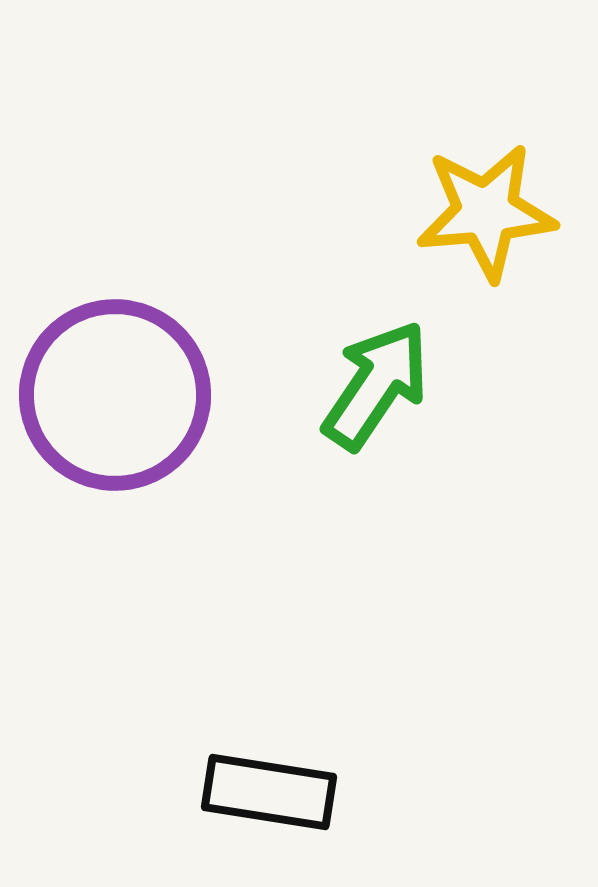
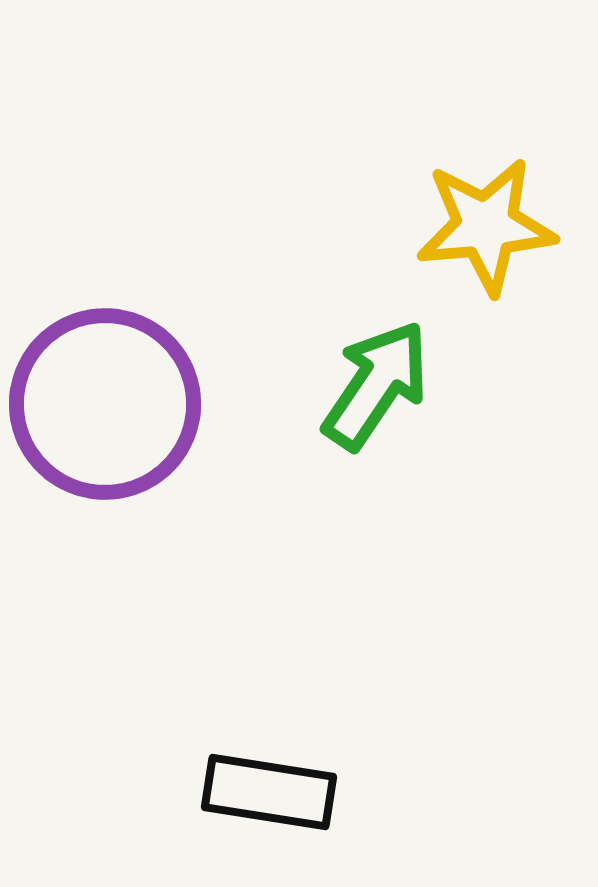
yellow star: moved 14 px down
purple circle: moved 10 px left, 9 px down
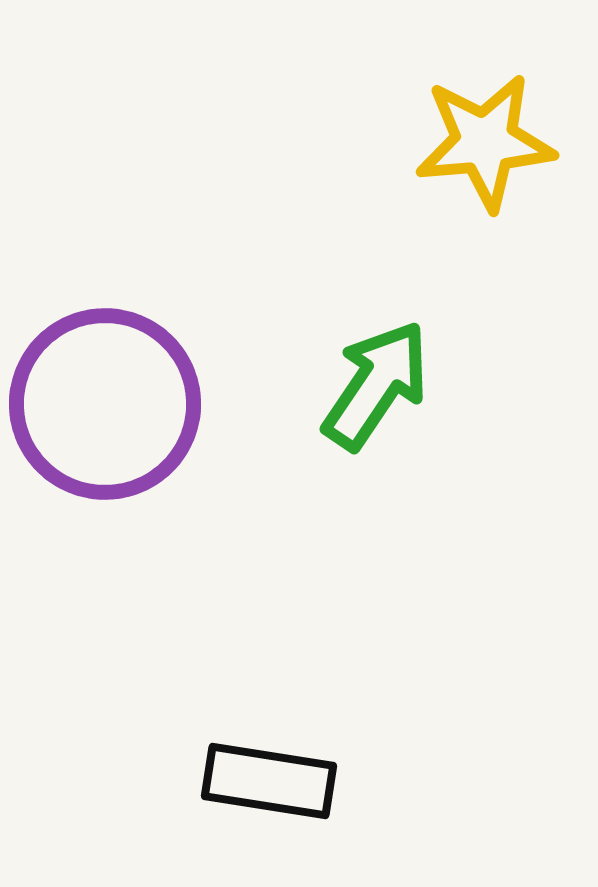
yellow star: moved 1 px left, 84 px up
black rectangle: moved 11 px up
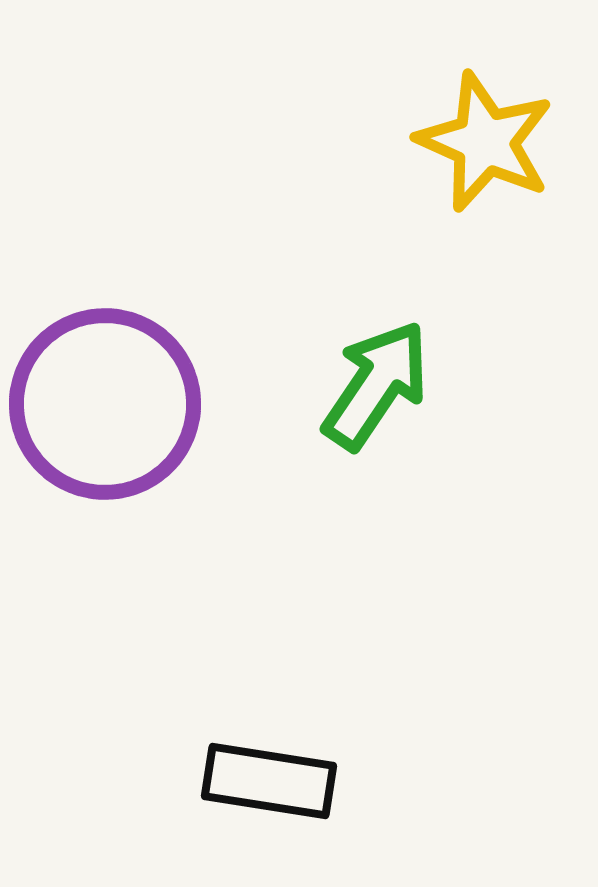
yellow star: rotated 29 degrees clockwise
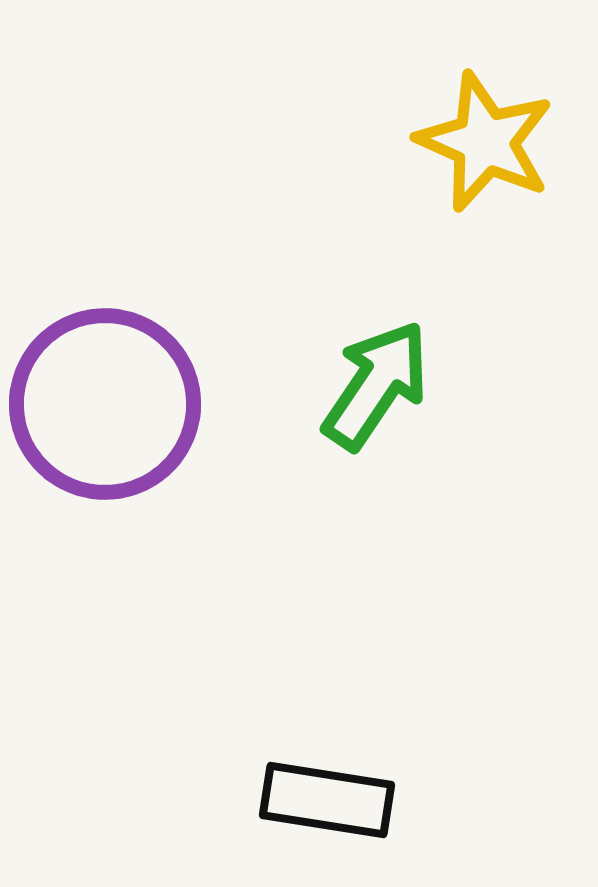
black rectangle: moved 58 px right, 19 px down
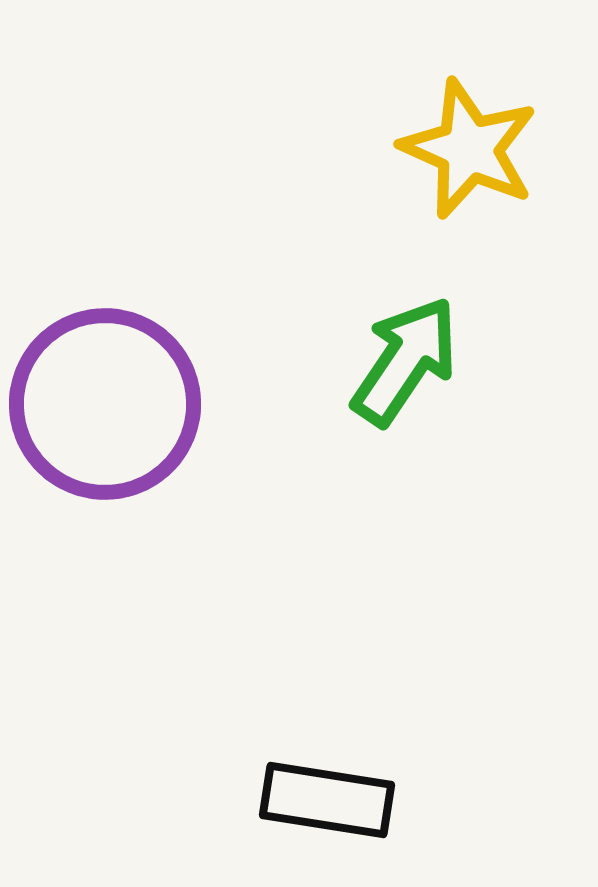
yellow star: moved 16 px left, 7 px down
green arrow: moved 29 px right, 24 px up
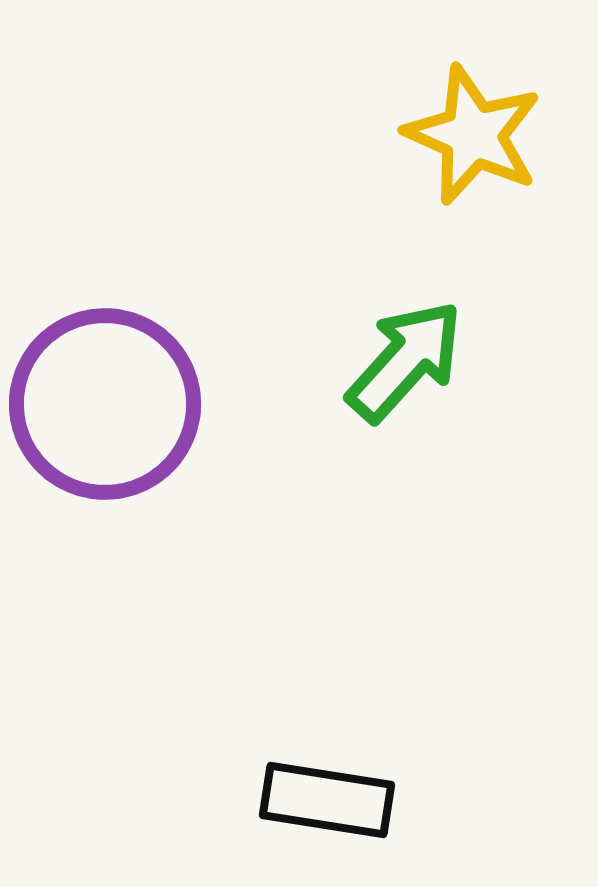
yellow star: moved 4 px right, 14 px up
green arrow: rotated 8 degrees clockwise
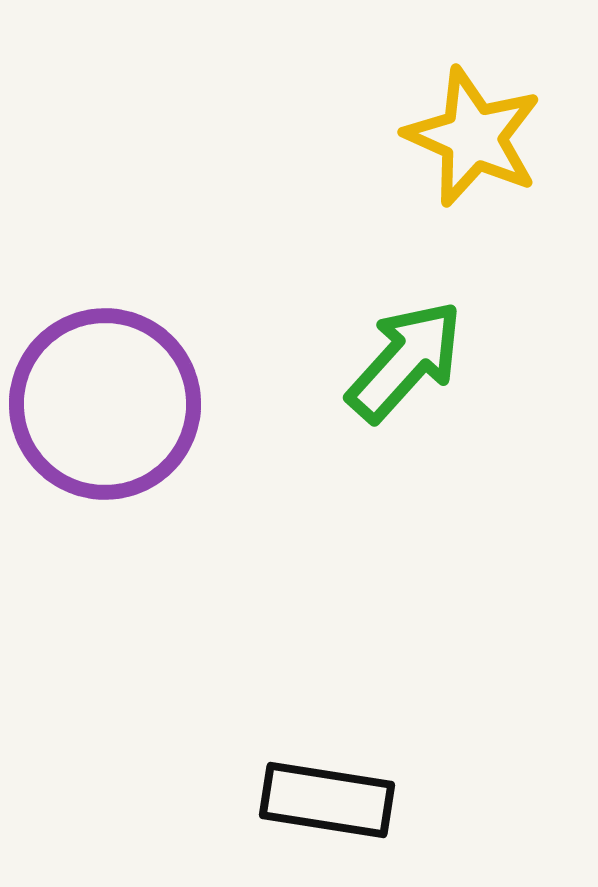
yellow star: moved 2 px down
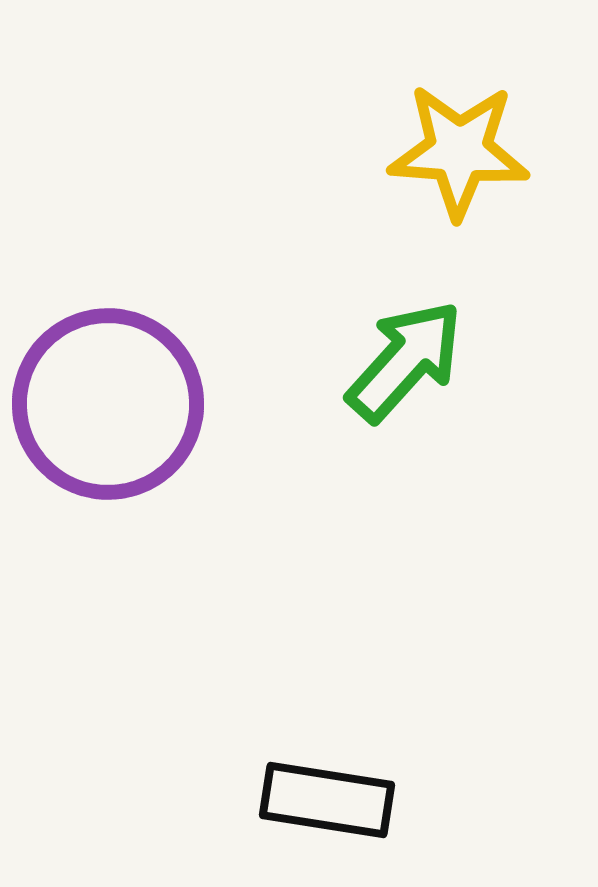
yellow star: moved 14 px left, 14 px down; rotated 20 degrees counterclockwise
purple circle: moved 3 px right
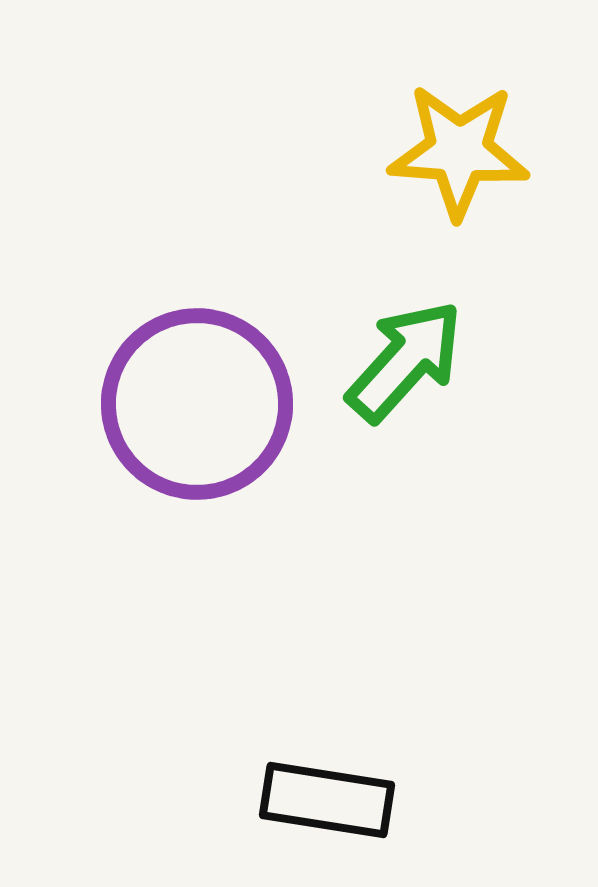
purple circle: moved 89 px right
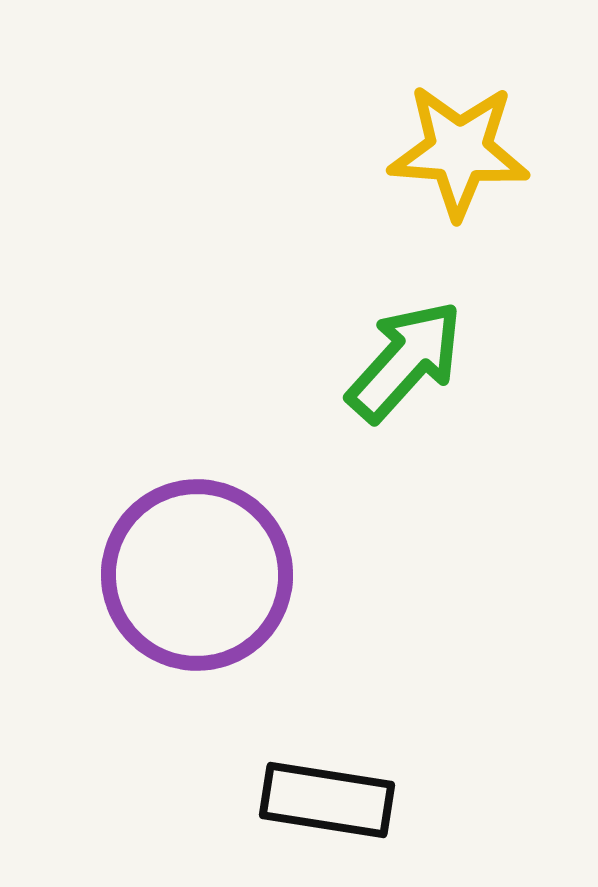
purple circle: moved 171 px down
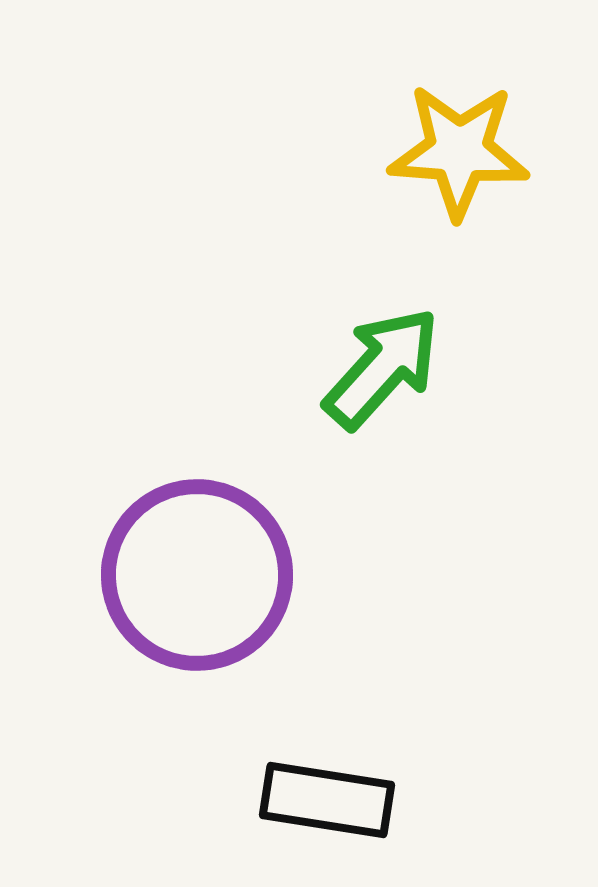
green arrow: moved 23 px left, 7 px down
